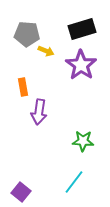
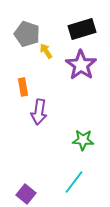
gray pentagon: rotated 15 degrees clockwise
yellow arrow: rotated 147 degrees counterclockwise
green star: moved 1 px up
purple square: moved 5 px right, 2 px down
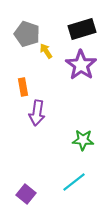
purple arrow: moved 2 px left, 1 px down
cyan line: rotated 15 degrees clockwise
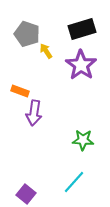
orange rectangle: moved 3 px left, 4 px down; rotated 60 degrees counterclockwise
purple arrow: moved 3 px left
cyan line: rotated 10 degrees counterclockwise
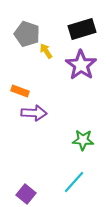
purple arrow: rotated 95 degrees counterclockwise
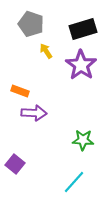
black rectangle: moved 1 px right
gray pentagon: moved 4 px right, 10 px up
purple square: moved 11 px left, 30 px up
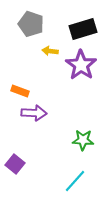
yellow arrow: moved 4 px right; rotated 49 degrees counterclockwise
cyan line: moved 1 px right, 1 px up
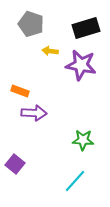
black rectangle: moved 3 px right, 1 px up
purple star: rotated 24 degrees counterclockwise
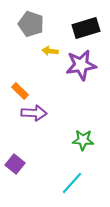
purple star: rotated 20 degrees counterclockwise
orange rectangle: rotated 24 degrees clockwise
cyan line: moved 3 px left, 2 px down
